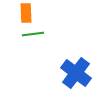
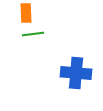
blue cross: rotated 32 degrees counterclockwise
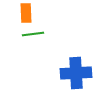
blue cross: rotated 8 degrees counterclockwise
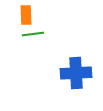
orange rectangle: moved 2 px down
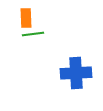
orange rectangle: moved 3 px down
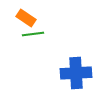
orange rectangle: rotated 54 degrees counterclockwise
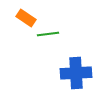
green line: moved 15 px right
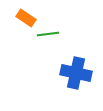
blue cross: rotated 16 degrees clockwise
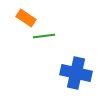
green line: moved 4 px left, 2 px down
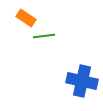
blue cross: moved 6 px right, 8 px down
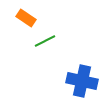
green line: moved 1 px right, 5 px down; rotated 20 degrees counterclockwise
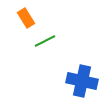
orange rectangle: rotated 24 degrees clockwise
